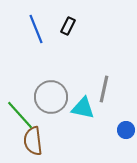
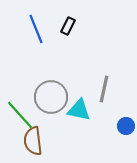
cyan triangle: moved 4 px left, 2 px down
blue circle: moved 4 px up
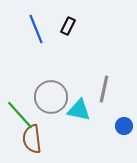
blue circle: moved 2 px left
brown semicircle: moved 1 px left, 2 px up
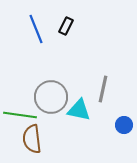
black rectangle: moved 2 px left
gray line: moved 1 px left
green line: rotated 40 degrees counterclockwise
blue circle: moved 1 px up
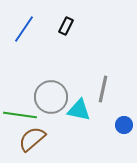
blue line: moved 12 px left; rotated 56 degrees clockwise
brown semicircle: rotated 56 degrees clockwise
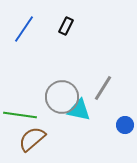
gray line: moved 1 px up; rotated 20 degrees clockwise
gray circle: moved 11 px right
blue circle: moved 1 px right
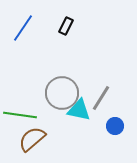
blue line: moved 1 px left, 1 px up
gray line: moved 2 px left, 10 px down
gray circle: moved 4 px up
blue circle: moved 10 px left, 1 px down
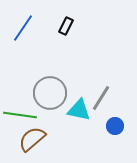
gray circle: moved 12 px left
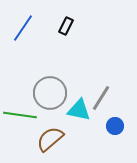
brown semicircle: moved 18 px right
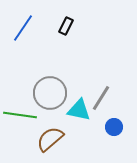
blue circle: moved 1 px left, 1 px down
